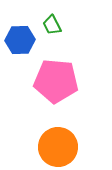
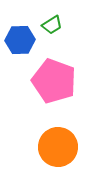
green trapezoid: rotated 95 degrees counterclockwise
pink pentagon: moved 2 px left; rotated 15 degrees clockwise
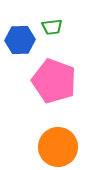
green trapezoid: moved 2 px down; rotated 25 degrees clockwise
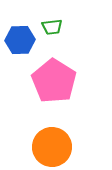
pink pentagon: rotated 12 degrees clockwise
orange circle: moved 6 px left
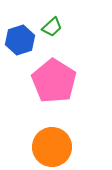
green trapezoid: rotated 35 degrees counterclockwise
blue hexagon: rotated 16 degrees counterclockwise
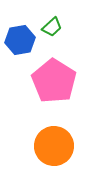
blue hexagon: rotated 8 degrees clockwise
orange circle: moved 2 px right, 1 px up
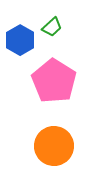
blue hexagon: rotated 20 degrees counterclockwise
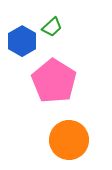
blue hexagon: moved 2 px right, 1 px down
orange circle: moved 15 px right, 6 px up
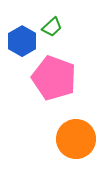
pink pentagon: moved 3 px up; rotated 12 degrees counterclockwise
orange circle: moved 7 px right, 1 px up
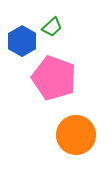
orange circle: moved 4 px up
